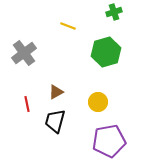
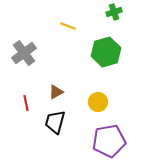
red line: moved 1 px left, 1 px up
black trapezoid: moved 1 px down
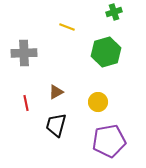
yellow line: moved 1 px left, 1 px down
gray cross: rotated 35 degrees clockwise
black trapezoid: moved 1 px right, 3 px down
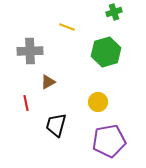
gray cross: moved 6 px right, 2 px up
brown triangle: moved 8 px left, 10 px up
